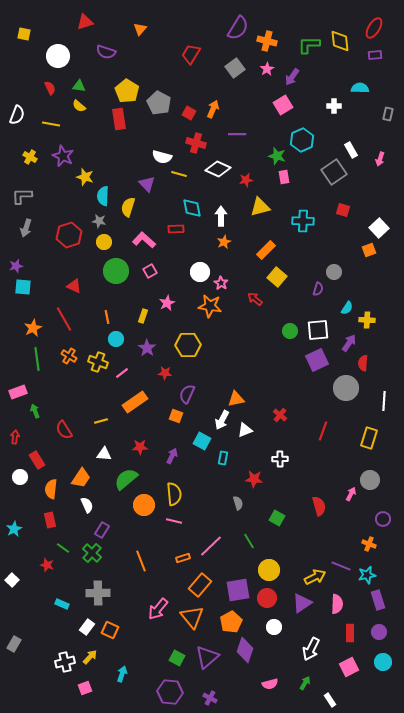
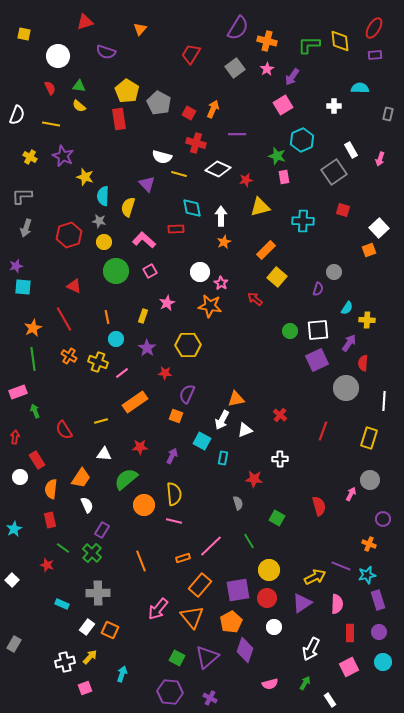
green line at (37, 359): moved 4 px left
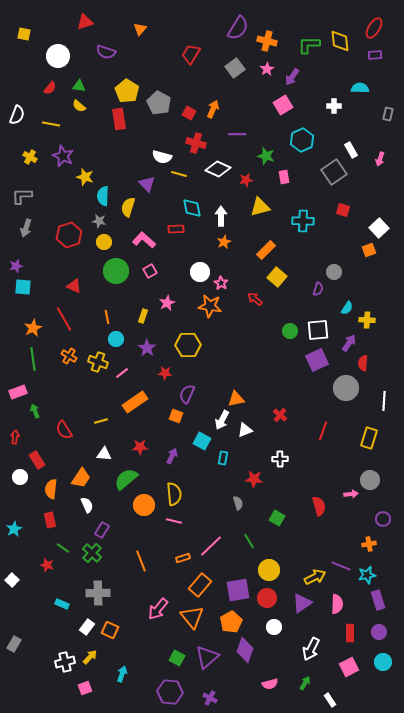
red semicircle at (50, 88): rotated 64 degrees clockwise
green star at (277, 156): moved 11 px left
pink arrow at (351, 494): rotated 56 degrees clockwise
orange cross at (369, 544): rotated 32 degrees counterclockwise
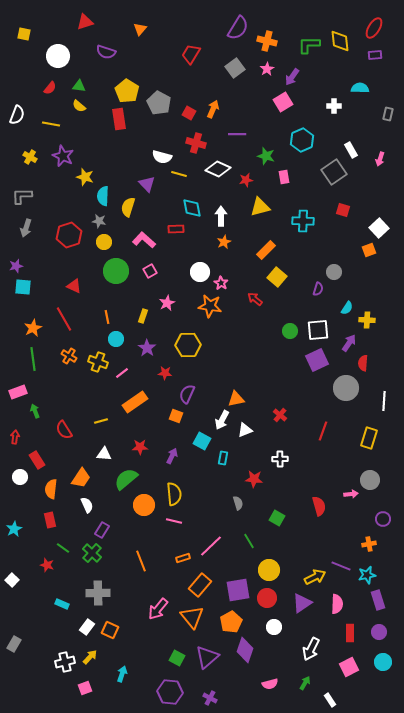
pink square at (283, 105): moved 3 px up
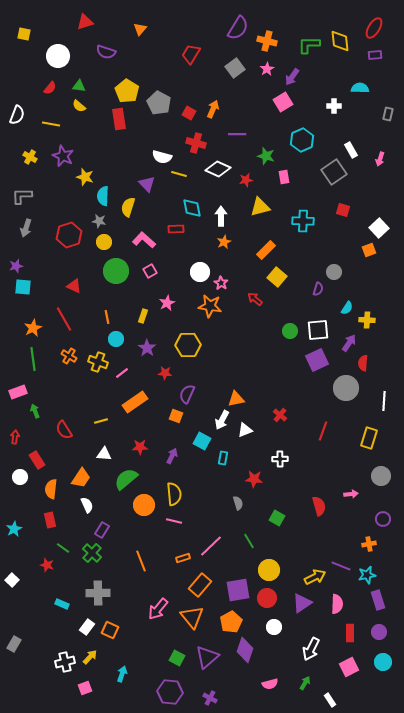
gray circle at (370, 480): moved 11 px right, 4 px up
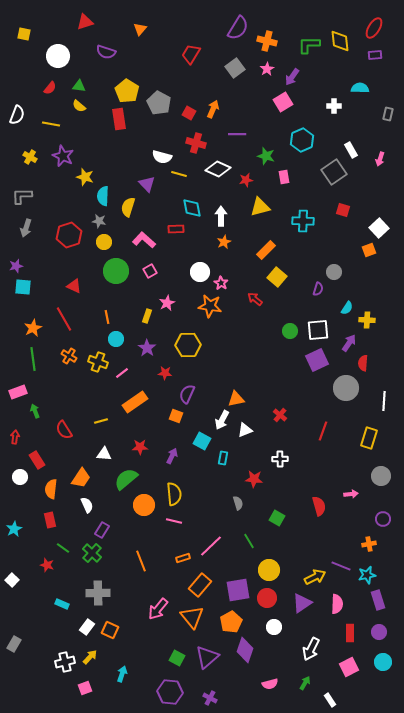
yellow rectangle at (143, 316): moved 4 px right
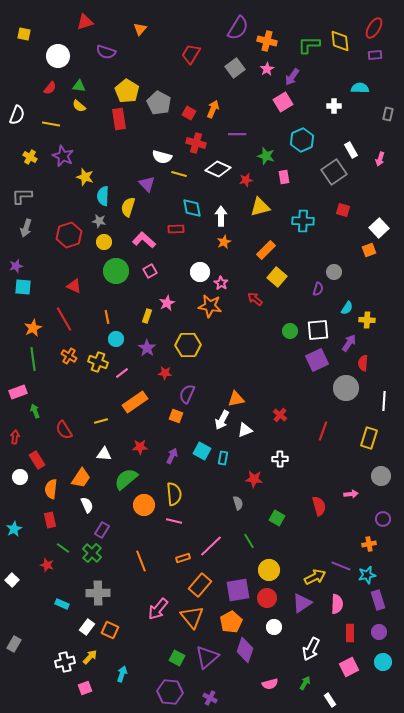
cyan square at (202, 441): moved 10 px down
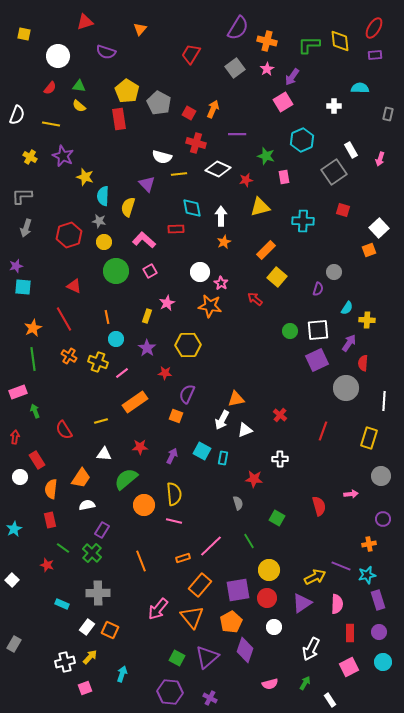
yellow line at (179, 174): rotated 21 degrees counterclockwise
white semicircle at (87, 505): rotated 77 degrees counterclockwise
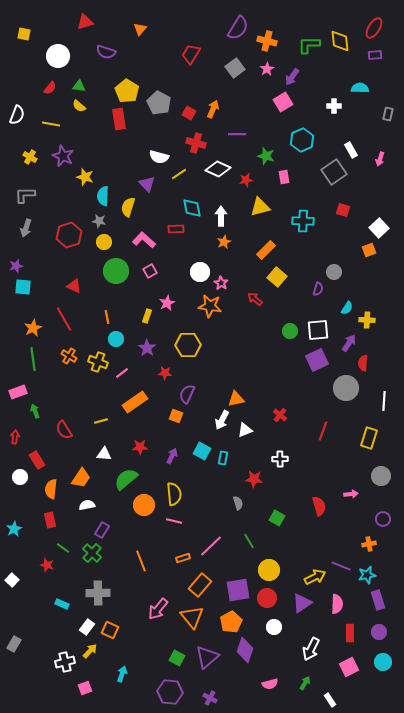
white semicircle at (162, 157): moved 3 px left
yellow line at (179, 174): rotated 28 degrees counterclockwise
gray L-shape at (22, 196): moved 3 px right, 1 px up
yellow arrow at (90, 657): moved 6 px up
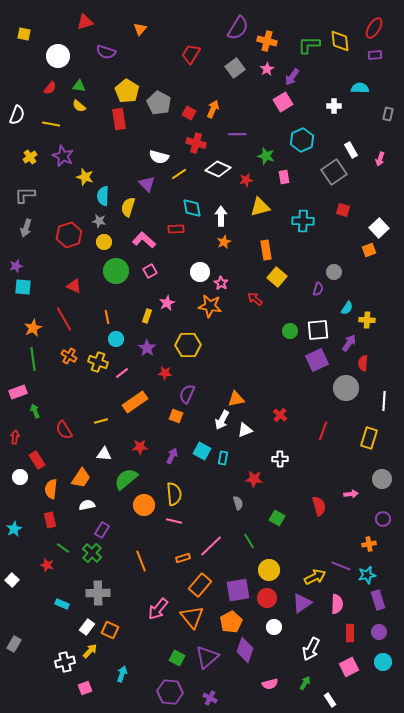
yellow cross at (30, 157): rotated 24 degrees clockwise
orange rectangle at (266, 250): rotated 54 degrees counterclockwise
gray circle at (381, 476): moved 1 px right, 3 px down
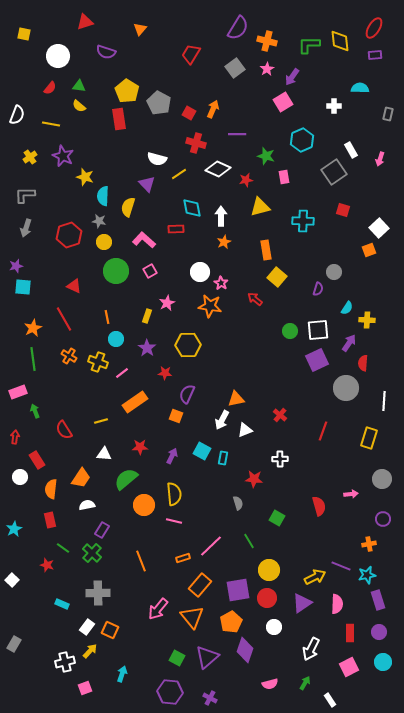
white semicircle at (159, 157): moved 2 px left, 2 px down
